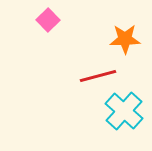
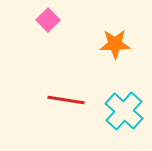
orange star: moved 10 px left, 5 px down
red line: moved 32 px left, 24 px down; rotated 24 degrees clockwise
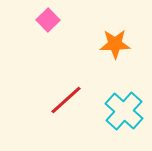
red line: rotated 51 degrees counterclockwise
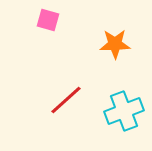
pink square: rotated 30 degrees counterclockwise
cyan cross: rotated 27 degrees clockwise
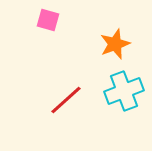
orange star: rotated 20 degrees counterclockwise
cyan cross: moved 20 px up
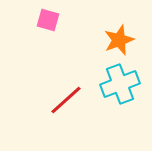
orange star: moved 4 px right, 4 px up
cyan cross: moved 4 px left, 7 px up
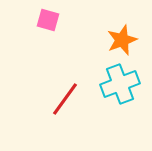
orange star: moved 3 px right
red line: moved 1 px left, 1 px up; rotated 12 degrees counterclockwise
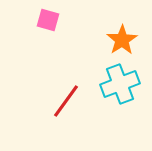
orange star: rotated 12 degrees counterclockwise
red line: moved 1 px right, 2 px down
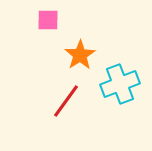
pink square: rotated 15 degrees counterclockwise
orange star: moved 42 px left, 15 px down
